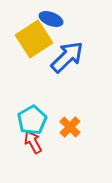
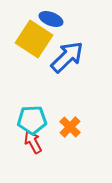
yellow square: rotated 24 degrees counterclockwise
cyan pentagon: rotated 28 degrees clockwise
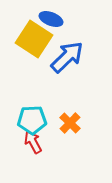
orange cross: moved 4 px up
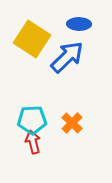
blue ellipse: moved 28 px right, 5 px down; rotated 20 degrees counterclockwise
yellow square: moved 2 px left
orange cross: moved 2 px right
red arrow: rotated 15 degrees clockwise
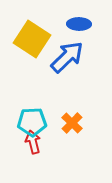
cyan pentagon: moved 2 px down
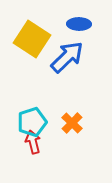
cyan pentagon: rotated 16 degrees counterclockwise
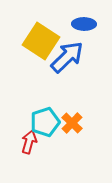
blue ellipse: moved 5 px right
yellow square: moved 9 px right, 2 px down
cyan pentagon: moved 13 px right
red arrow: moved 4 px left; rotated 30 degrees clockwise
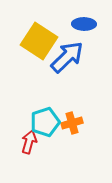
yellow square: moved 2 px left
orange cross: rotated 30 degrees clockwise
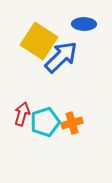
blue arrow: moved 6 px left
red arrow: moved 7 px left, 28 px up
